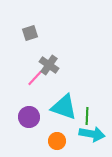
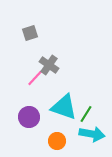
green line: moved 1 px left, 2 px up; rotated 30 degrees clockwise
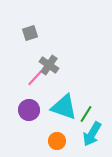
purple circle: moved 7 px up
cyan arrow: rotated 110 degrees clockwise
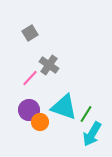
gray square: rotated 14 degrees counterclockwise
pink line: moved 5 px left
orange circle: moved 17 px left, 19 px up
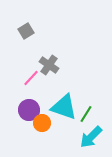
gray square: moved 4 px left, 2 px up
pink line: moved 1 px right
orange circle: moved 2 px right, 1 px down
cyan arrow: moved 1 px left, 3 px down; rotated 15 degrees clockwise
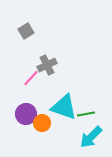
gray cross: moved 2 px left; rotated 30 degrees clockwise
purple circle: moved 3 px left, 4 px down
green line: rotated 48 degrees clockwise
